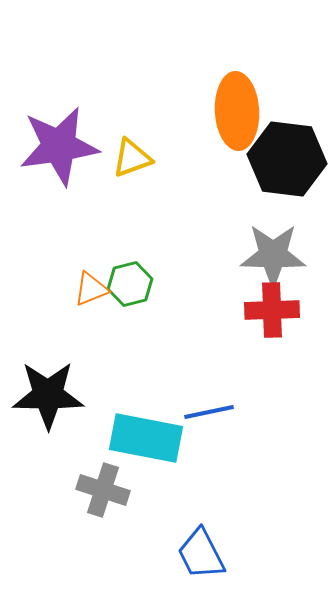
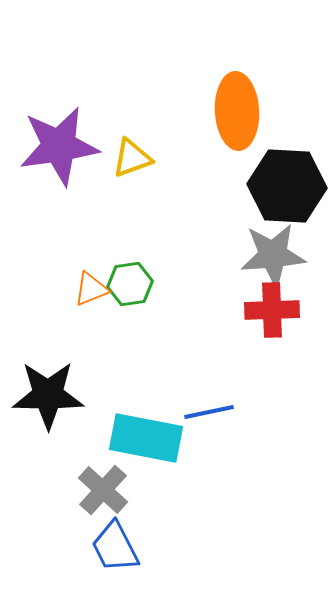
black hexagon: moved 27 px down; rotated 4 degrees counterclockwise
gray star: rotated 6 degrees counterclockwise
green hexagon: rotated 6 degrees clockwise
gray cross: rotated 24 degrees clockwise
blue trapezoid: moved 86 px left, 7 px up
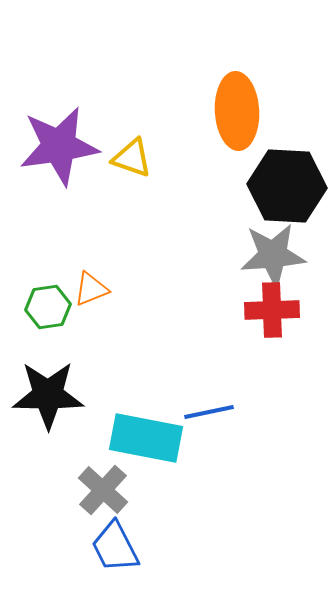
yellow triangle: rotated 39 degrees clockwise
green hexagon: moved 82 px left, 23 px down
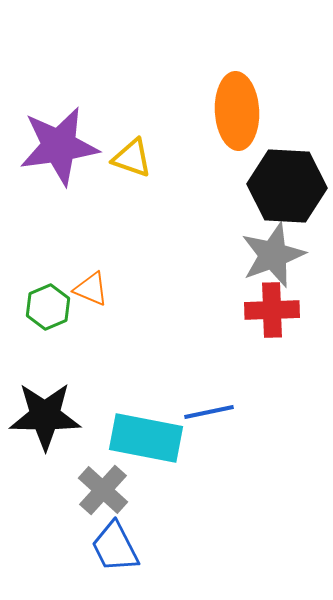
gray star: rotated 16 degrees counterclockwise
orange triangle: rotated 45 degrees clockwise
green hexagon: rotated 15 degrees counterclockwise
black star: moved 3 px left, 21 px down
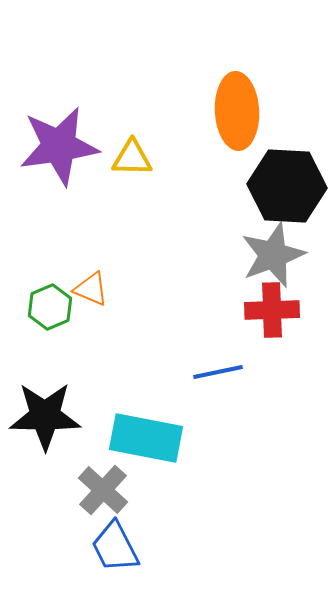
yellow triangle: rotated 18 degrees counterclockwise
green hexagon: moved 2 px right
blue line: moved 9 px right, 40 px up
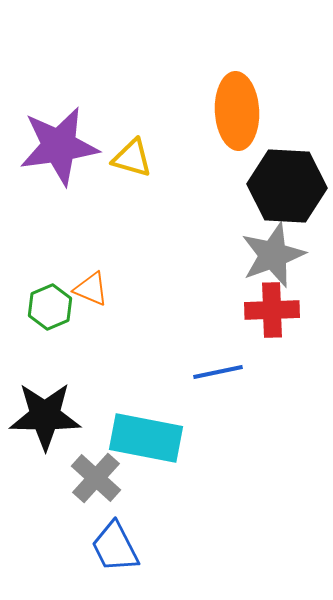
yellow triangle: rotated 15 degrees clockwise
gray cross: moved 7 px left, 12 px up
